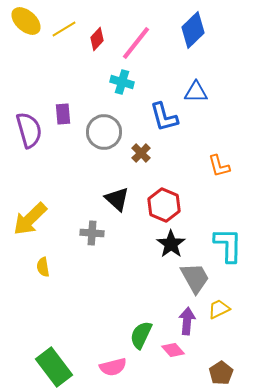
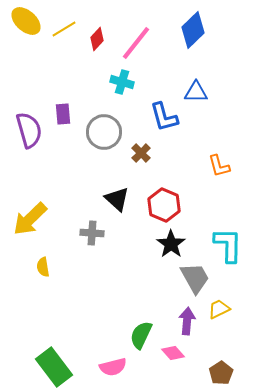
pink diamond: moved 3 px down
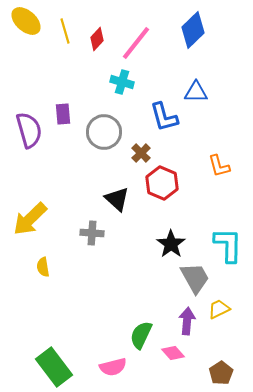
yellow line: moved 1 px right, 2 px down; rotated 75 degrees counterclockwise
red hexagon: moved 2 px left, 22 px up
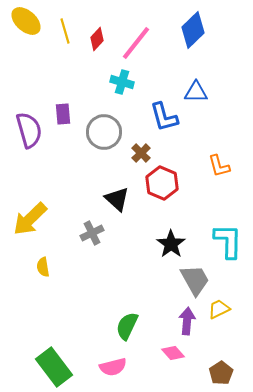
gray cross: rotated 30 degrees counterclockwise
cyan L-shape: moved 4 px up
gray trapezoid: moved 2 px down
green semicircle: moved 14 px left, 9 px up
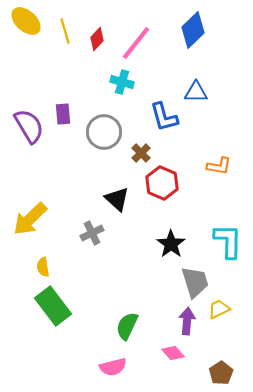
purple semicircle: moved 4 px up; rotated 15 degrees counterclockwise
orange L-shape: rotated 65 degrees counterclockwise
gray trapezoid: moved 2 px down; rotated 12 degrees clockwise
green rectangle: moved 1 px left, 61 px up
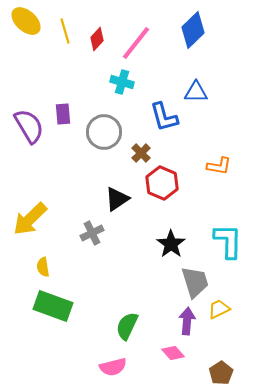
black triangle: rotated 44 degrees clockwise
green rectangle: rotated 33 degrees counterclockwise
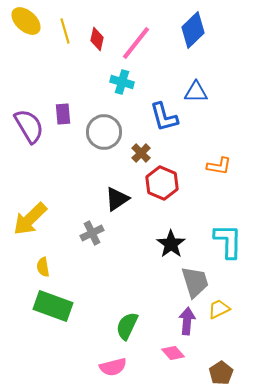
red diamond: rotated 30 degrees counterclockwise
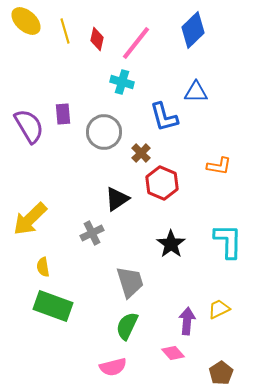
gray trapezoid: moved 65 px left
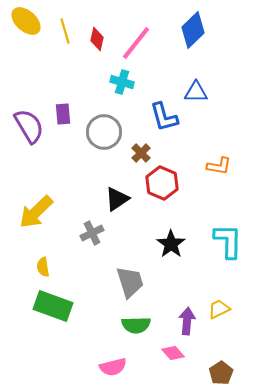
yellow arrow: moved 6 px right, 7 px up
green semicircle: moved 9 px right, 1 px up; rotated 116 degrees counterclockwise
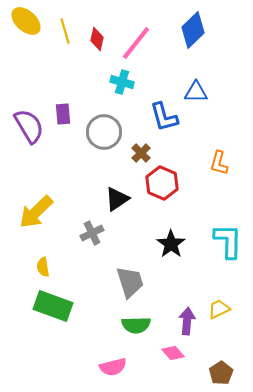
orange L-shape: moved 3 px up; rotated 95 degrees clockwise
